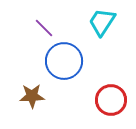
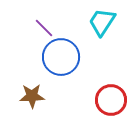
blue circle: moved 3 px left, 4 px up
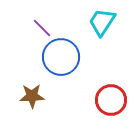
purple line: moved 2 px left
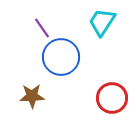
purple line: rotated 10 degrees clockwise
red circle: moved 1 px right, 2 px up
